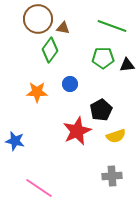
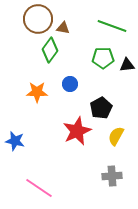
black pentagon: moved 2 px up
yellow semicircle: rotated 138 degrees clockwise
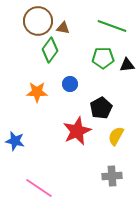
brown circle: moved 2 px down
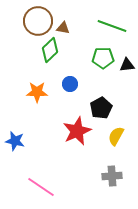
green diamond: rotated 10 degrees clockwise
pink line: moved 2 px right, 1 px up
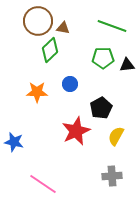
red star: moved 1 px left
blue star: moved 1 px left, 1 px down
pink line: moved 2 px right, 3 px up
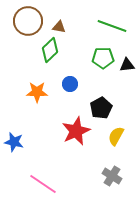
brown circle: moved 10 px left
brown triangle: moved 4 px left, 1 px up
gray cross: rotated 36 degrees clockwise
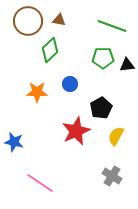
brown triangle: moved 7 px up
pink line: moved 3 px left, 1 px up
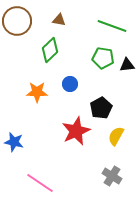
brown circle: moved 11 px left
green pentagon: rotated 10 degrees clockwise
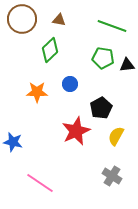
brown circle: moved 5 px right, 2 px up
blue star: moved 1 px left
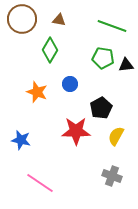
green diamond: rotated 15 degrees counterclockwise
black triangle: moved 1 px left
orange star: rotated 20 degrees clockwise
red star: rotated 24 degrees clockwise
blue star: moved 8 px right, 2 px up
gray cross: rotated 12 degrees counterclockwise
